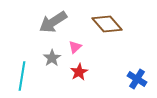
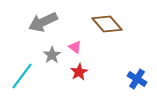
gray arrow: moved 10 px left; rotated 8 degrees clockwise
pink triangle: rotated 40 degrees counterclockwise
gray star: moved 3 px up
cyan line: rotated 28 degrees clockwise
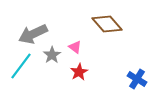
gray arrow: moved 10 px left, 12 px down
cyan line: moved 1 px left, 10 px up
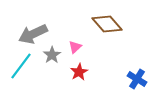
pink triangle: rotated 40 degrees clockwise
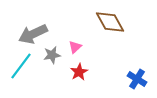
brown diamond: moved 3 px right, 2 px up; rotated 12 degrees clockwise
gray star: rotated 24 degrees clockwise
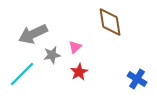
brown diamond: rotated 20 degrees clockwise
cyan line: moved 1 px right, 8 px down; rotated 8 degrees clockwise
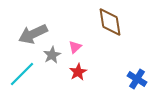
gray star: rotated 18 degrees counterclockwise
red star: moved 1 px left
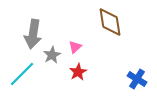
gray arrow: rotated 56 degrees counterclockwise
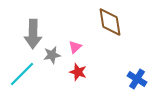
gray arrow: rotated 8 degrees counterclockwise
gray star: rotated 18 degrees clockwise
red star: rotated 24 degrees counterclockwise
